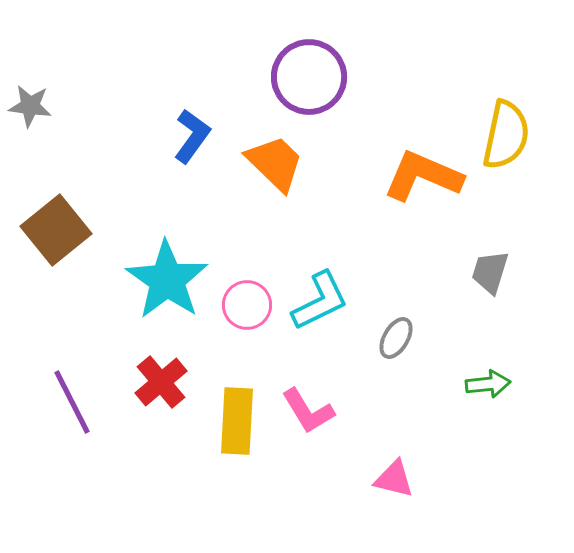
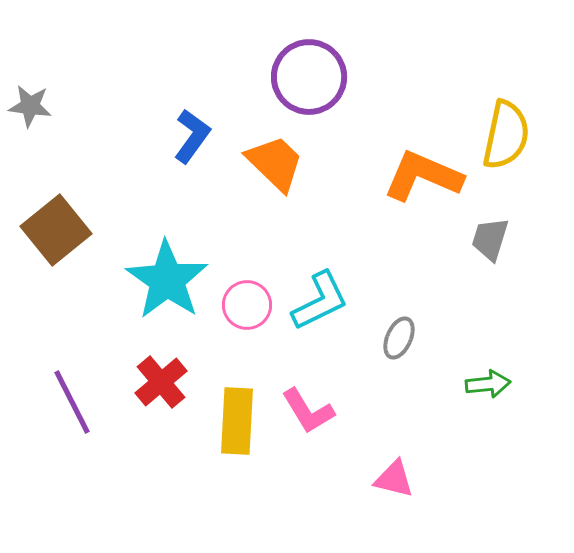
gray trapezoid: moved 33 px up
gray ellipse: moved 3 px right; rotated 6 degrees counterclockwise
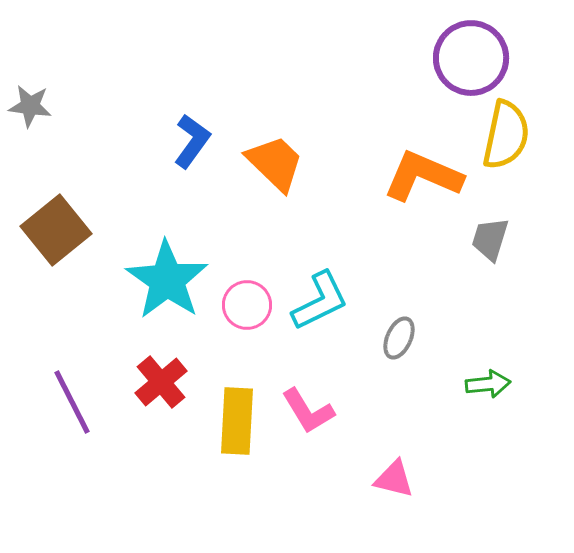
purple circle: moved 162 px right, 19 px up
blue L-shape: moved 5 px down
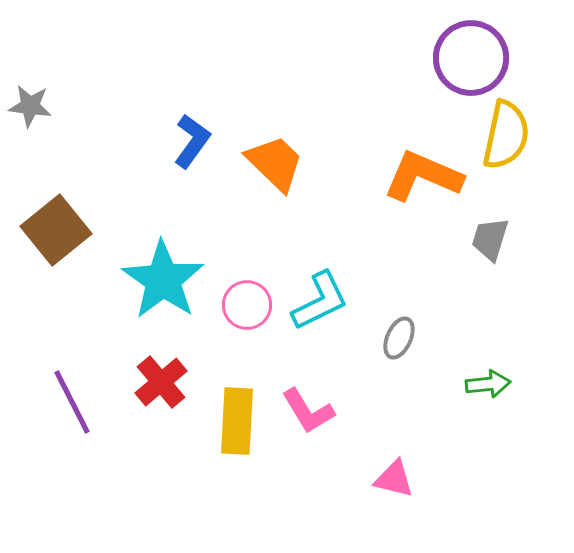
cyan star: moved 4 px left
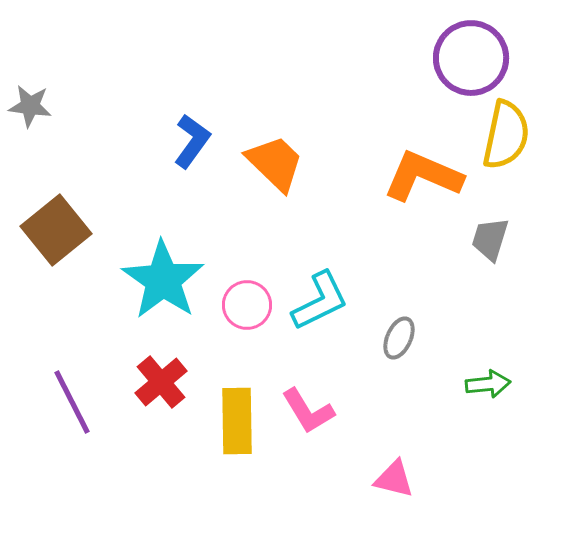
yellow rectangle: rotated 4 degrees counterclockwise
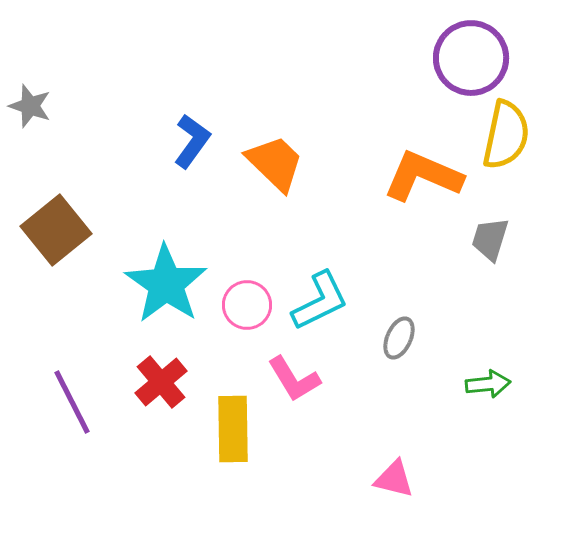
gray star: rotated 12 degrees clockwise
cyan star: moved 3 px right, 4 px down
pink L-shape: moved 14 px left, 32 px up
yellow rectangle: moved 4 px left, 8 px down
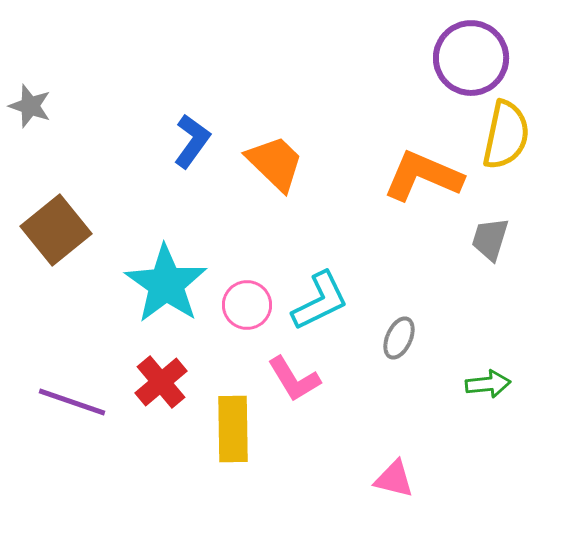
purple line: rotated 44 degrees counterclockwise
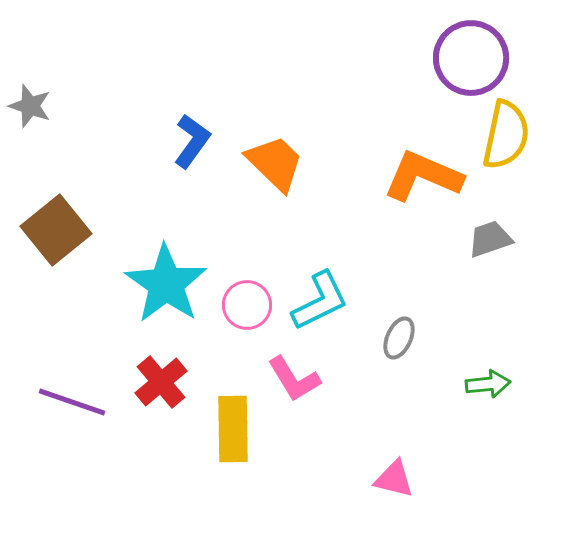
gray trapezoid: rotated 54 degrees clockwise
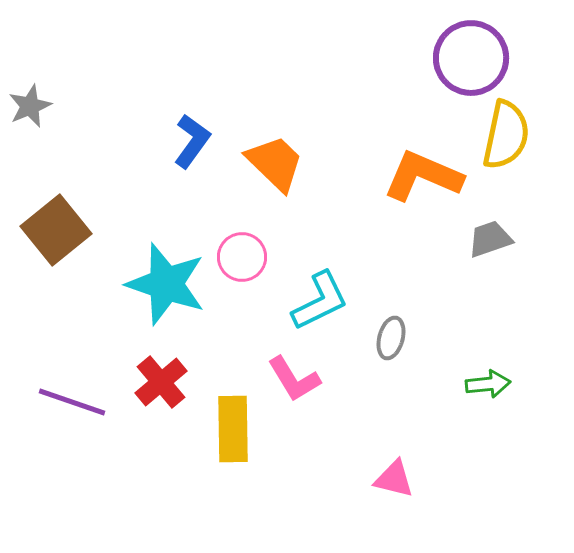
gray star: rotated 30 degrees clockwise
cyan star: rotated 16 degrees counterclockwise
pink circle: moved 5 px left, 48 px up
gray ellipse: moved 8 px left; rotated 9 degrees counterclockwise
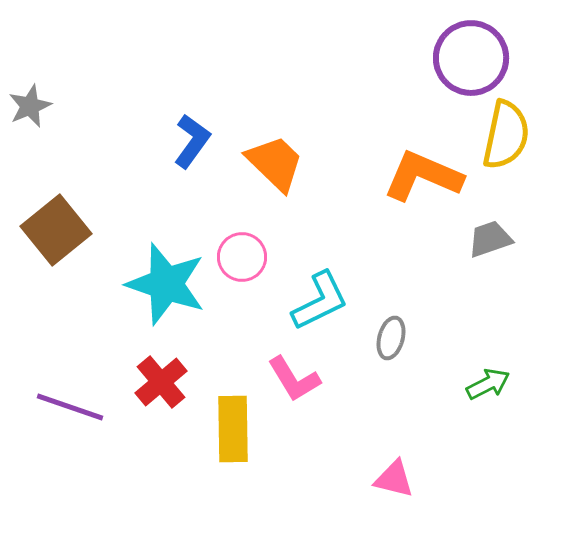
green arrow: rotated 21 degrees counterclockwise
purple line: moved 2 px left, 5 px down
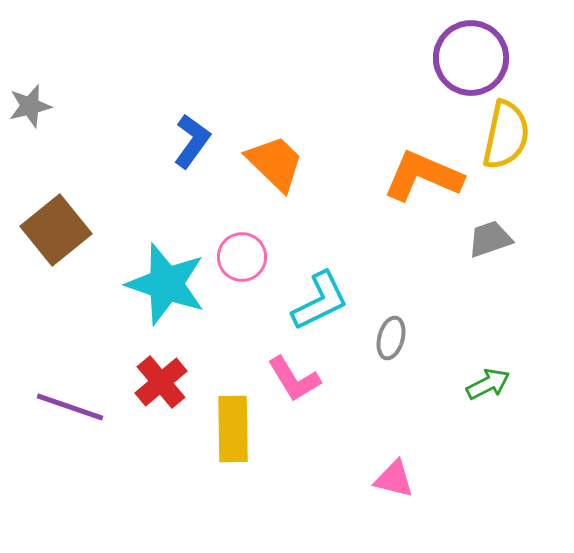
gray star: rotated 9 degrees clockwise
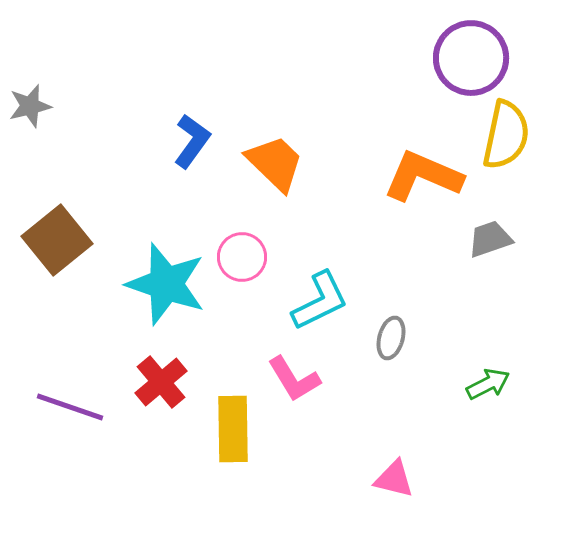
brown square: moved 1 px right, 10 px down
